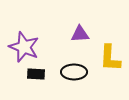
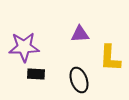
purple star: rotated 24 degrees counterclockwise
black ellipse: moved 5 px right, 8 px down; rotated 70 degrees clockwise
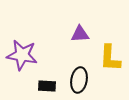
purple star: moved 2 px left, 8 px down; rotated 12 degrees clockwise
black rectangle: moved 11 px right, 12 px down
black ellipse: rotated 30 degrees clockwise
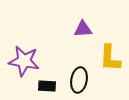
purple triangle: moved 3 px right, 5 px up
purple star: moved 2 px right, 6 px down
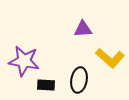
yellow L-shape: rotated 52 degrees counterclockwise
black rectangle: moved 1 px left, 1 px up
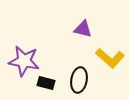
purple triangle: rotated 18 degrees clockwise
black rectangle: moved 2 px up; rotated 12 degrees clockwise
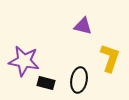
purple triangle: moved 3 px up
yellow L-shape: rotated 112 degrees counterclockwise
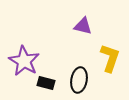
purple star: rotated 20 degrees clockwise
